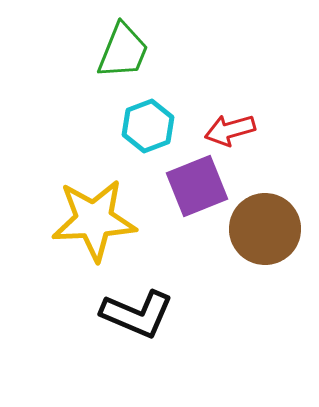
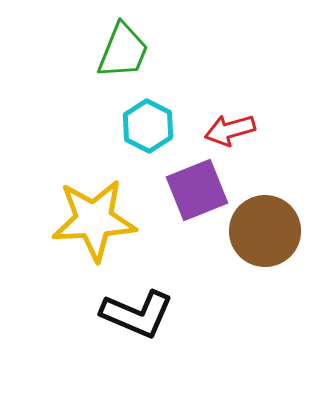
cyan hexagon: rotated 12 degrees counterclockwise
purple square: moved 4 px down
brown circle: moved 2 px down
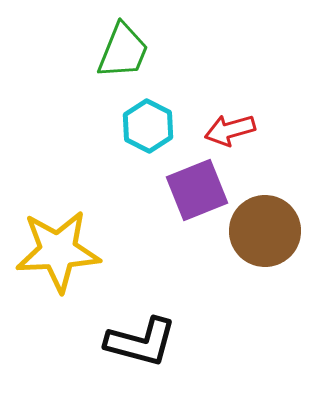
yellow star: moved 36 px left, 31 px down
black L-shape: moved 4 px right, 28 px down; rotated 8 degrees counterclockwise
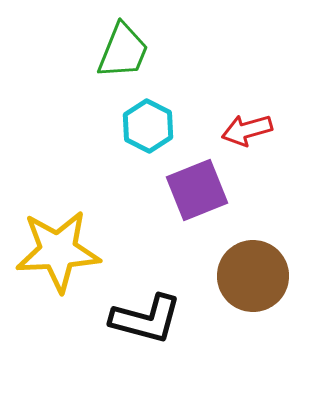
red arrow: moved 17 px right
brown circle: moved 12 px left, 45 px down
black L-shape: moved 5 px right, 23 px up
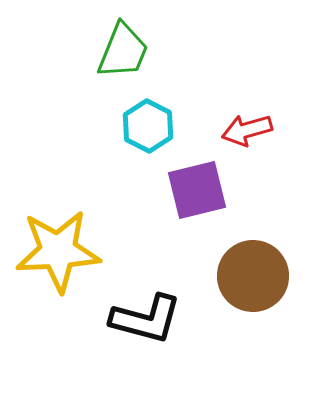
purple square: rotated 8 degrees clockwise
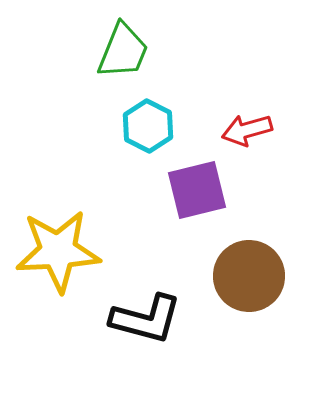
brown circle: moved 4 px left
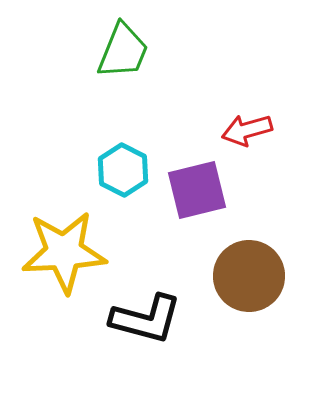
cyan hexagon: moved 25 px left, 44 px down
yellow star: moved 6 px right, 1 px down
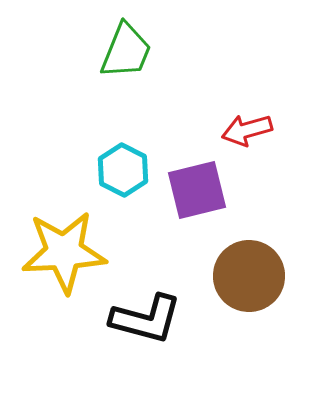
green trapezoid: moved 3 px right
